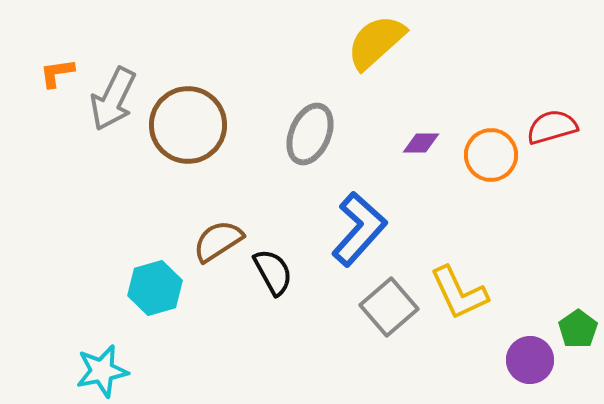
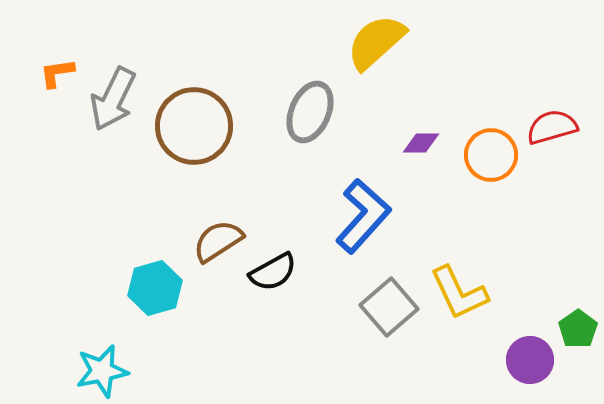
brown circle: moved 6 px right, 1 px down
gray ellipse: moved 22 px up
blue L-shape: moved 4 px right, 13 px up
black semicircle: rotated 90 degrees clockwise
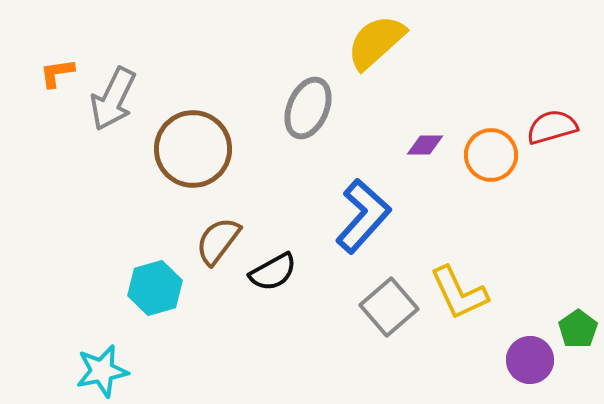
gray ellipse: moved 2 px left, 4 px up
brown circle: moved 1 px left, 23 px down
purple diamond: moved 4 px right, 2 px down
brown semicircle: rotated 20 degrees counterclockwise
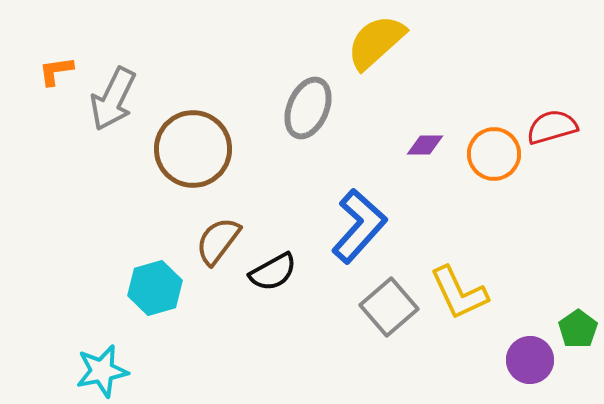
orange L-shape: moved 1 px left, 2 px up
orange circle: moved 3 px right, 1 px up
blue L-shape: moved 4 px left, 10 px down
